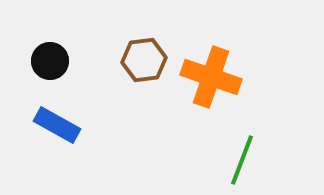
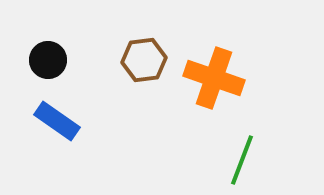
black circle: moved 2 px left, 1 px up
orange cross: moved 3 px right, 1 px down
blue rectangle: moved 4 px up; rotated 6 degrees clockwise
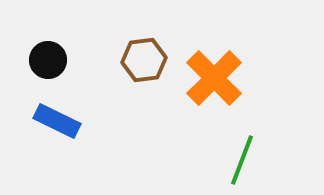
orange cross: rotated 26 degrees clockwise
blue rectangle: rotated 9 degrees counterclockwise
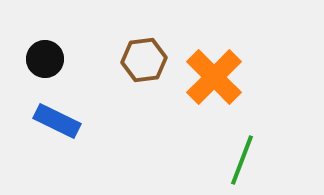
black circle: moved 3 px left, 1 px up
orange cross: moved 1 px up
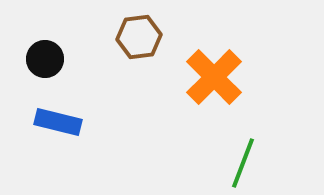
brown hexagon: moved 5 px left, 23 px up
blue rectangle: moved 1 px right, 1 px down; rotated 12 degrees counterclockwise
green line: moved 1 px right, 3 px down
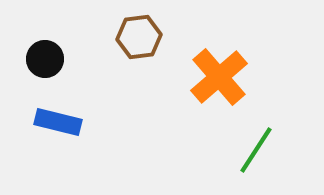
orange cross: moved 5 px right; rotated 4 degrees clockwise
green line: moved 13 px right, 13 px up; rotated 12 degrees clockwise
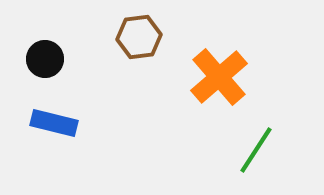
blue rectangle: moved 4 px left, 1 px down
